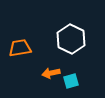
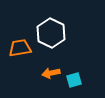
white hexagon: moved 20 px left, 6 px up
cyan square: moved 3 px right, 1 px up
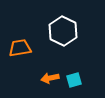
white hexagon: moved 12 px right, 2 px up
orange arrow: moved 1 px left, 5 px down
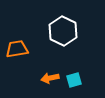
orange trapezoid: moved 3 px left, 1 px down
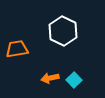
cyan square: rotated 28 degrees counterclockwise
